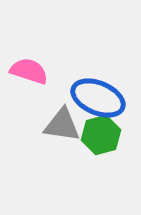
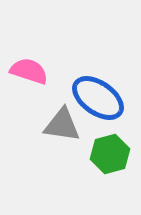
blue ellipse: rotated 12 degrees clockwise
green hexagon: moved 9 px right, 19 px down
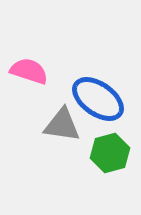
blue ellipse: moved 1 px down
green hexagon: moved 1 px up
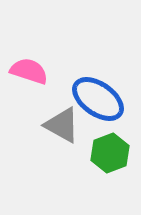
gray triangle: rotated 21 degrees clockwise
green hexagon: rotated 6 degrees counterclockwise
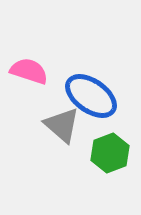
blue ellipse: moved 7 px left, 3 px up
gray triangle: rotated 12 degrees clockwise
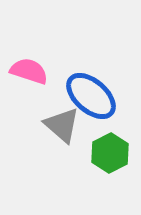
blue ellipse: rotated 6 degrees clockwise
green hexagon: rotated 6 degrees counterclockwise
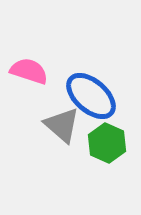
green hexagon: moved 3 px left, 10 px up; rotated 9 degrees counterclockwise
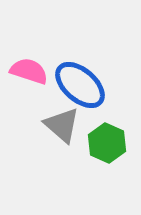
blue ellipse: moved 11 px left, 11 px up
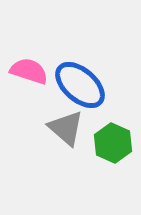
gray triangle: moved 4 px right, 3 px down
green hexagon: moved 6 px right
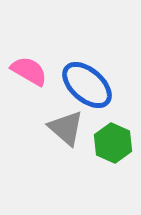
pink semicircle: rotated 12 degrees clockwise
blue ellipse: moved 7 px right
